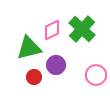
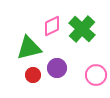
pink diamond: moved 4 px up
purple circle: moved 1 px right, 3 px down
red circle: moved 1 px left, 2 px up
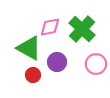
pink diamond: moved 2 px left, 1 px down; rotated 15 degrees clockwise
green triangle: rotated 44 degrees clockwise
purple circle: moved 6 px up
pink circle: moved 11 px up
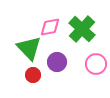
green triangle: rotated 16 degrees clockwise
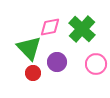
red circle: moved 2 px up
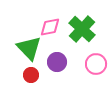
red circle: moved 2 px left, 2 px down
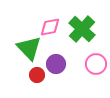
purple circle: moved 1 px left, 2 px down
red circle: moved 6 px right
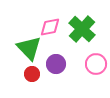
red circle: moved 5 px left, 1 px up
